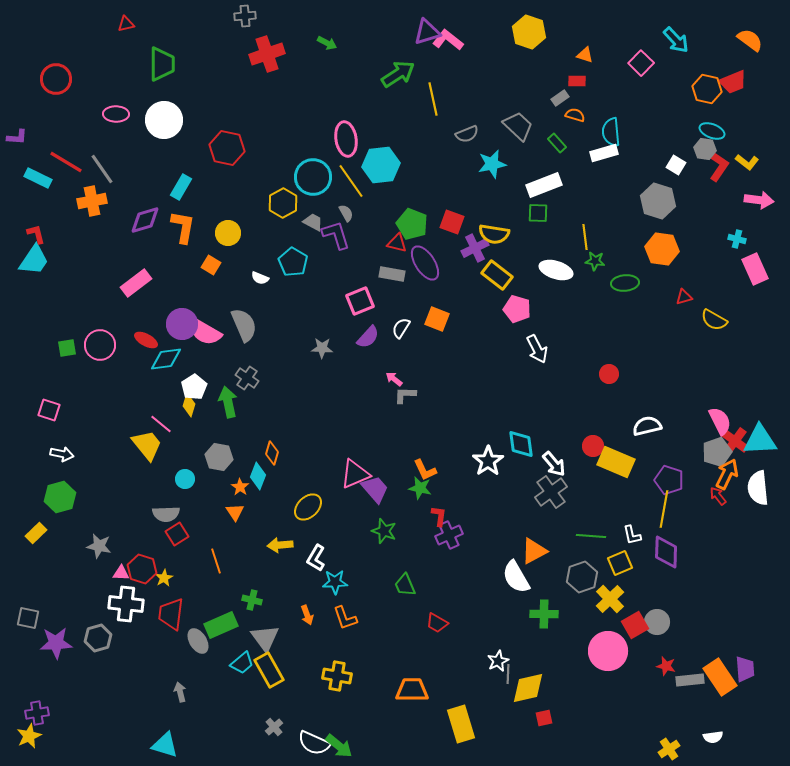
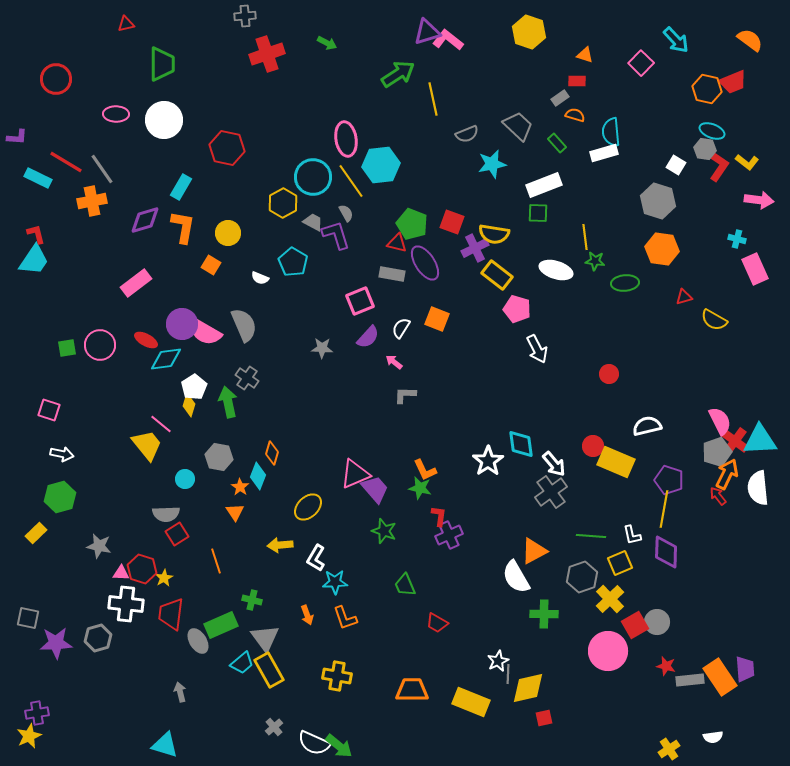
pink arrow at (394, 379): moved 17 px up
yellow rectangle at (461, 724): moved 10 px right, 22 px up; rotated 51 degrees counterclockwise
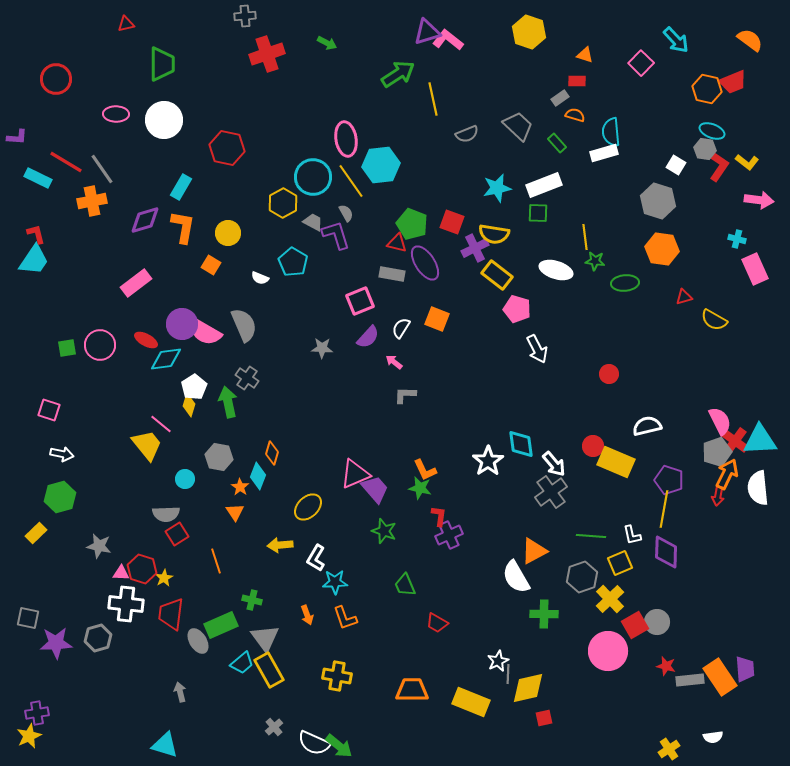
cyan star at (492, 164): moved 5 px right, 24 px down
red arrow at (718, 496): rotated 132 degrees counterclockwise
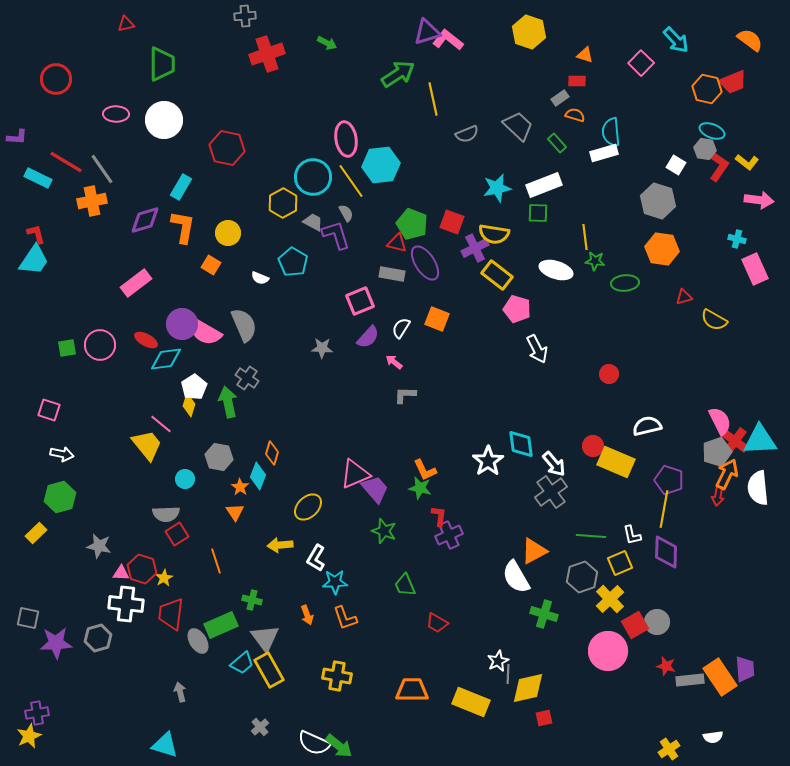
green cross at (544, 614): rotated 16 degrees clockwise
gray cross at (274, 727): moved 14 px left
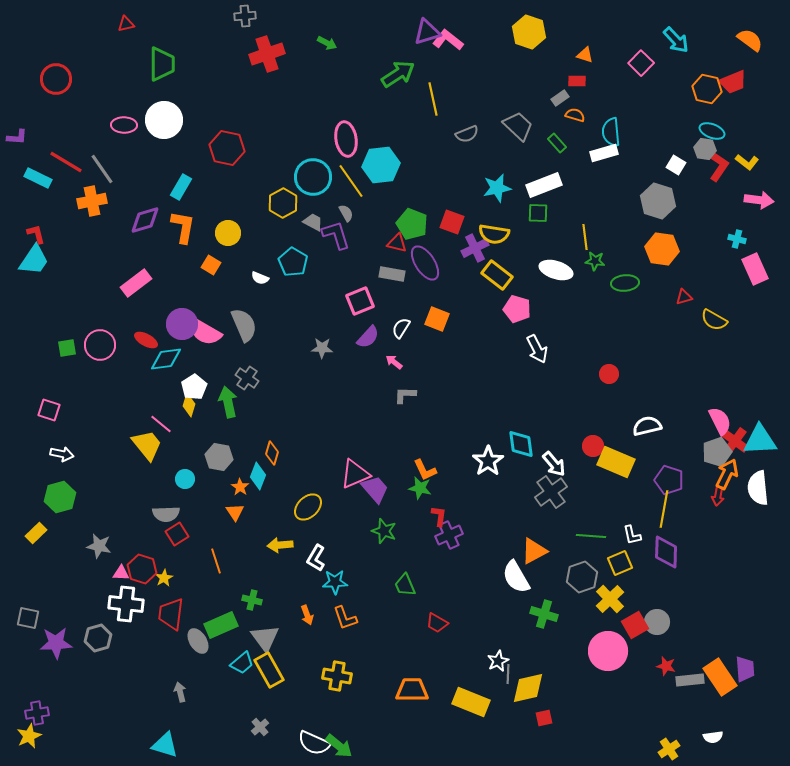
pink ellipse at (116, 114): moved 8 px right, 11 px down
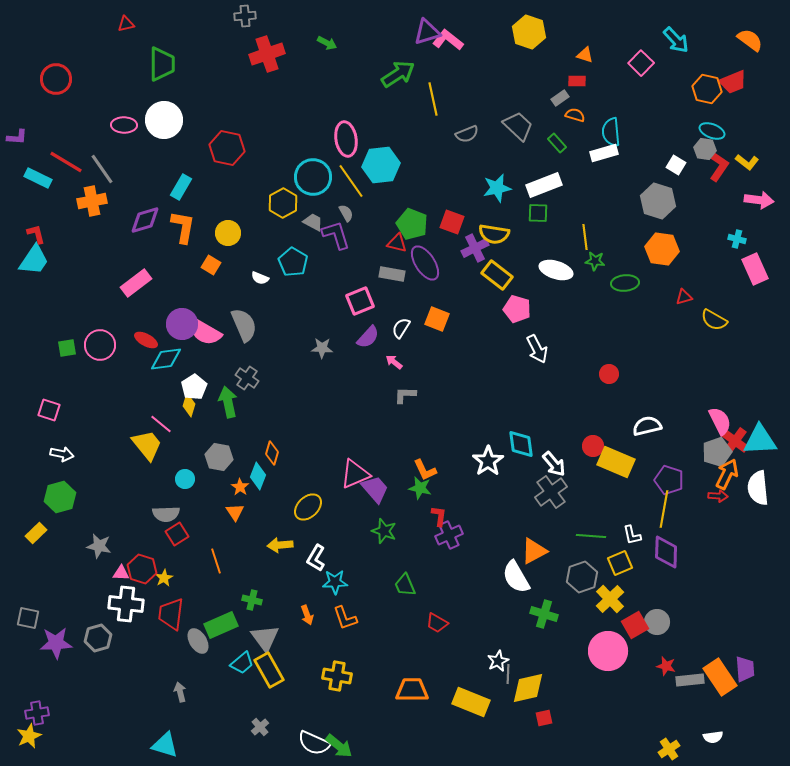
red arrow at (718, 496): rotated 96 degrees counterclockwise
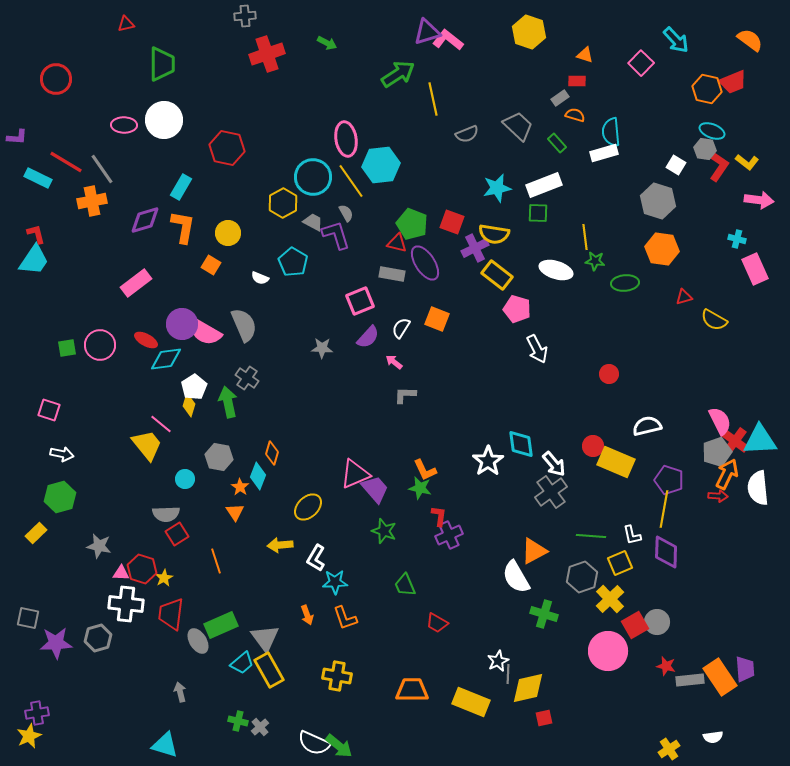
green cross at (252, 600): moved 14 px left, 121 px down
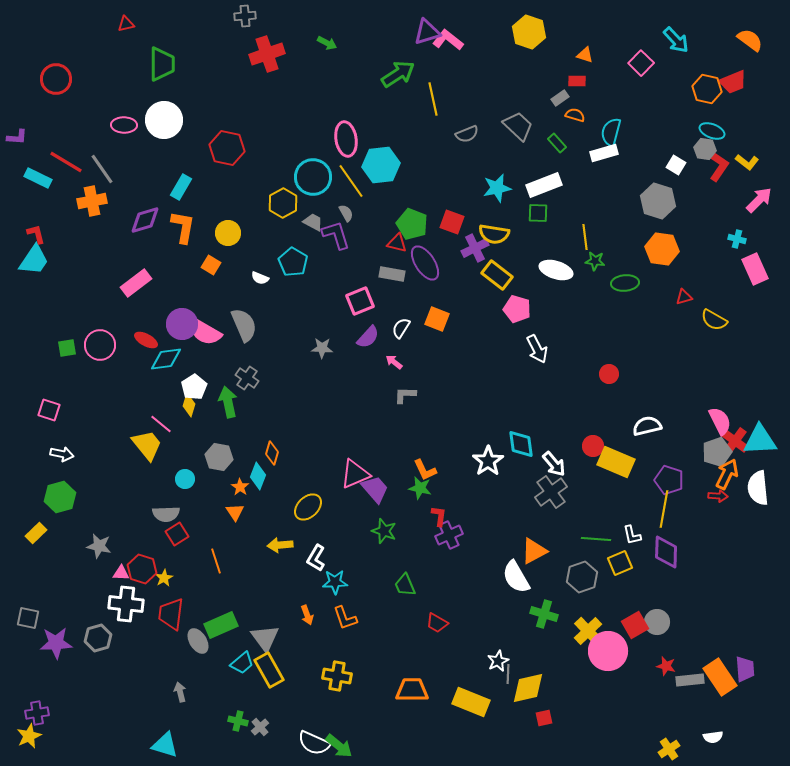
cyan semicircle at (611, 132): rotated 20 degrees clockwise
pink arrow at (759, 200): rotated 52 degrees counterclockwise
green line at (591, 536): moved 5 px right, 3 px down
yellow cross at (610, 599): moved 22 px left, 32 px down
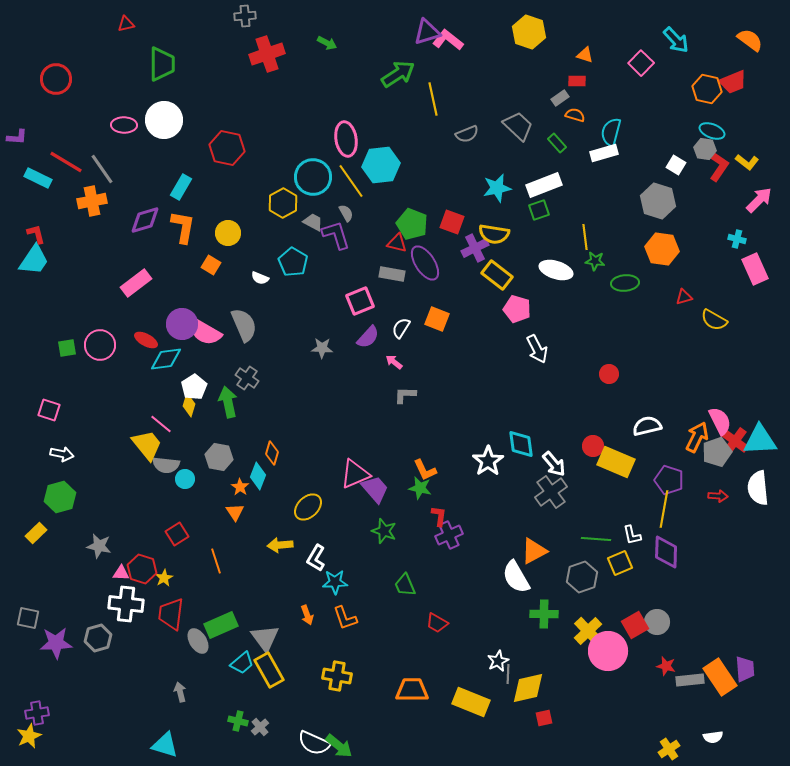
green square at (538, 213): moved 1 px right, 3 px up; rotated 20 degrees counterclockwise
orange arrow at (727, 474): moved 30 px left, 37 px up
gray semicircle at (166, 514): moved 49 px up; rotated 8 degrees clockwise
green cross at (544, 614): rotated 16 degrees counterclockwise
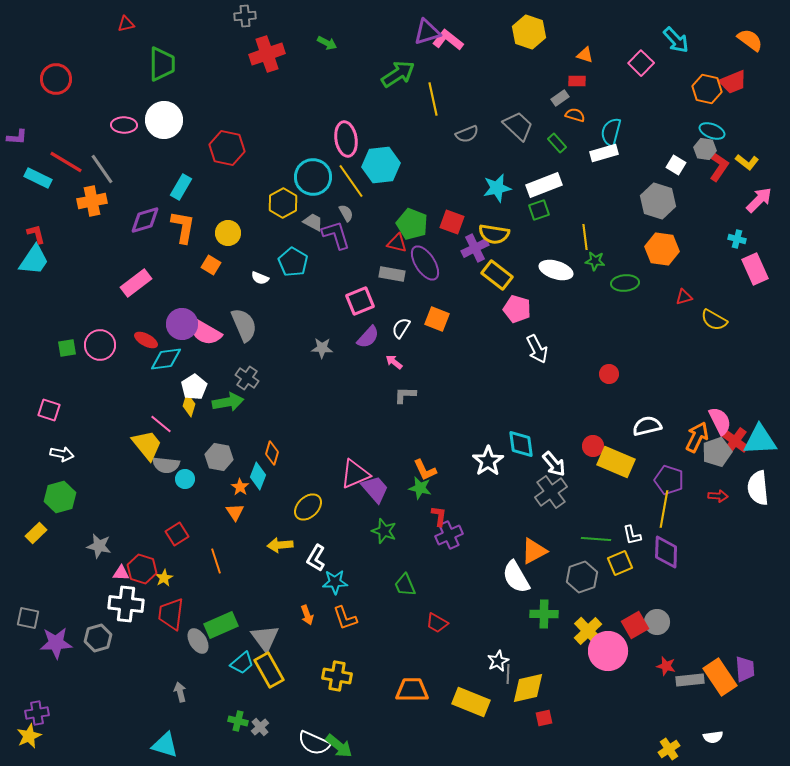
green arrow at (228, 402): rotated 92 degrees clockwise
